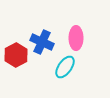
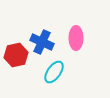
red hexagon: rotated 15 degrees clockwise
cyan ellipse: moved 11 px left, 5 px down
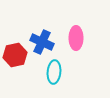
red hexagon: moved 1 px left
cyan ellipse: rotated 30 degrees counterclockwise
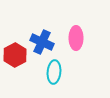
red hexagon: rotated 15 degrees counterclockwise
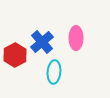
blue cross: rotated 25 degrees clockwise
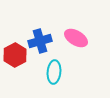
pink ellipse: rotated 60 degrees counterclockwise
blue cross: moved 2 px left, 1 px up; rotated 25 degrees clockwise
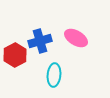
cyan ellipse: moved 3 px down
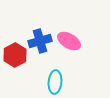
pink ellipse: moved 7 px left, 3 px down
cyan ellipse: moved 1 px right, 7 px down
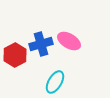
blue cross: moved 1 px right, 3 px down
cyan ellipse: rotated 25 degrees clockwise
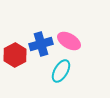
cyan ellipse: moved 6 px right, 11 px up
